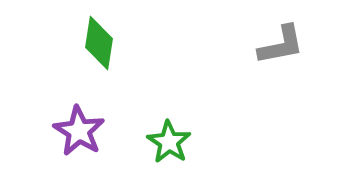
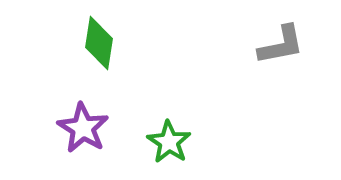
purple star: moved 4 px right, 3 px up
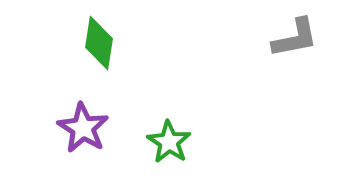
gray L-shape: moved 14 px right, 7 px up
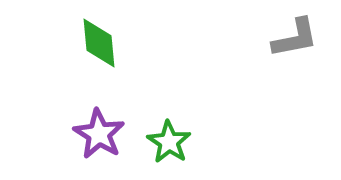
green diamond: rotated 14 degrees counterclockwise
purple star: moved 16 px right, 6 px down
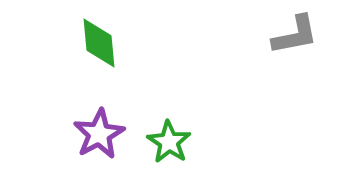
gray L-shape: moved 3 px up
purple star: rotated 12 degrees clockwise
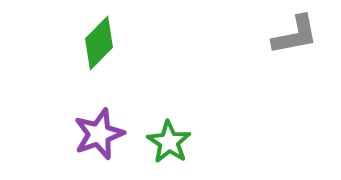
green diamond: rotated 50 degrees clockwise
purple star: rotated 9 degrees clockwise
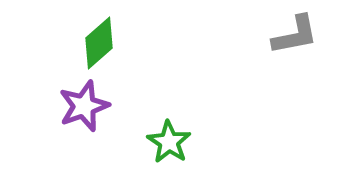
green diamond: rotated 4 degrees clockwise
purple star: moved 15 px left, 28 px up
